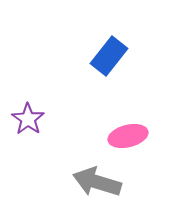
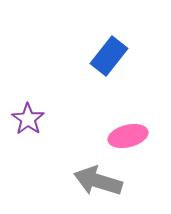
gray arrow: moved 1 px right, 1 px up
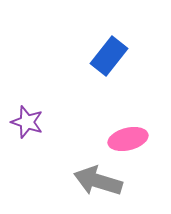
purple star: moved 1 px left, 3 px down; rotated 16 degrees counterclockwise
pink ellipse: moved 3 px down
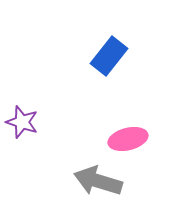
purple star: moved 5 px left
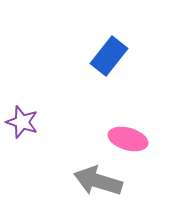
pink ellipse: rotated 30 degrees clockwise
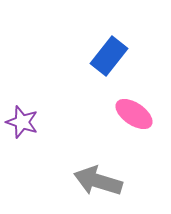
pink ellipse: moved 6 px right, 25 px up; rotated 18 degrees clockwise
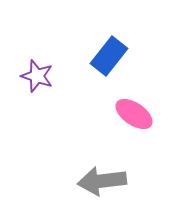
purple star: moved 15 px right, 46 px up
gray arrow: moved 4 px right; rotated 24 degrees counterclockwise
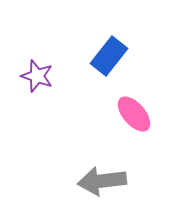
pink ellipse: rotated 15 degrees clockwise
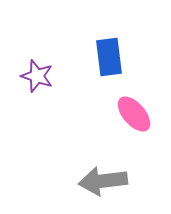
blue rectangle: moved 1 px down; rotated 45 degrees counterclockwise
gray arrow: moved 1 px right
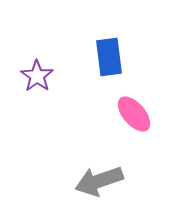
purple star: rotated 16 degrees clockwise
gray arrow: moved 4 px left; rotated 12 degrees counterclockwise
